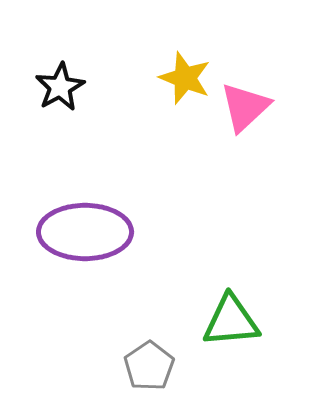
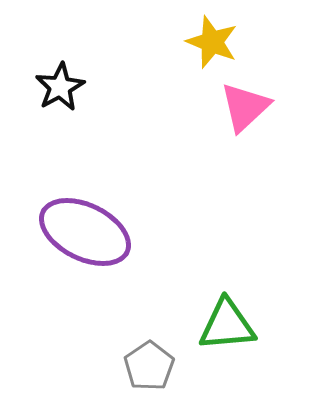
yellow star: moved 27 px right, 36 px up
purple ellipse: rotated 26 degrees clockwise
green triangle: moved 4 px left, 4 px down
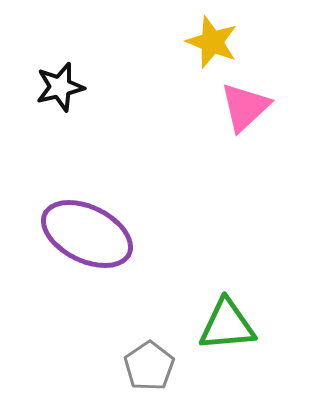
black star: rotated 15 degrees clockwise
purple ellipse: moved 2 px right, 2 px down
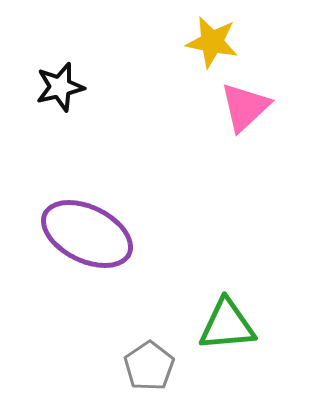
yellow star: rotated 10 degrees counterclockwise
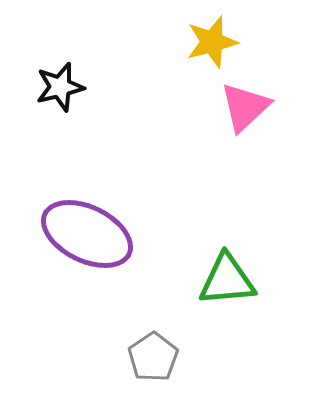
yellow star: rotated 26 degrees counterclockwise
green triangle: moved 45 px up
gray pentagon: moved 4 px right, 9 px up
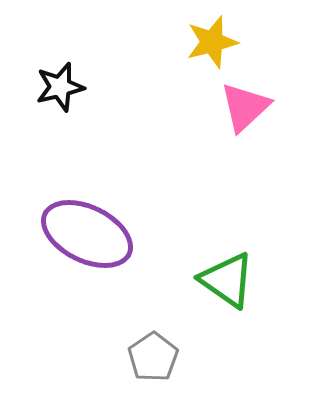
green triangle: rotated 40 degrees clockwise
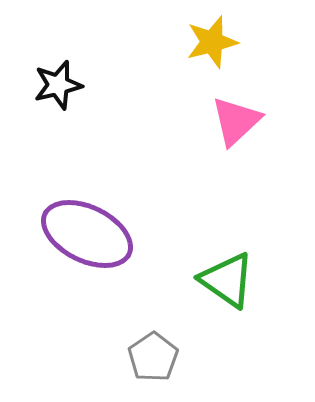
black star: moved 2 px left, 2 px up
pink triangle: moved 9 px left, 14 px down
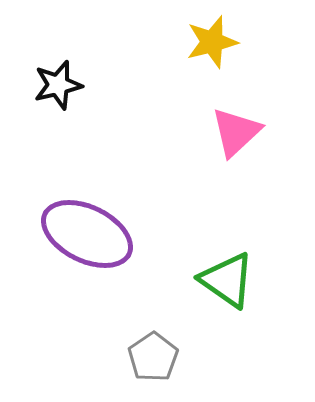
pink triangle: moved 11 px down
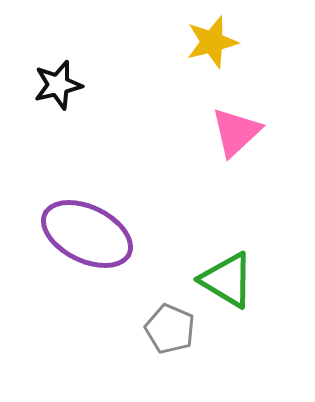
green triangle: rotated 4 degrees counterclockwise
gray pentagon: moved 17 px right, 28 px up; rotated 15 degrees counterclockwise
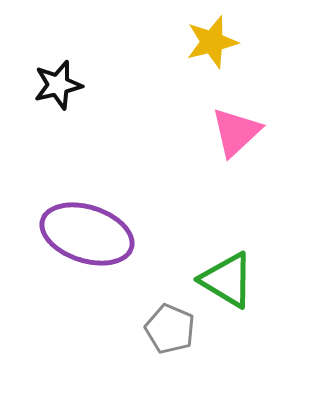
purple ellipse: rotated 8 degrees counterclockwise
